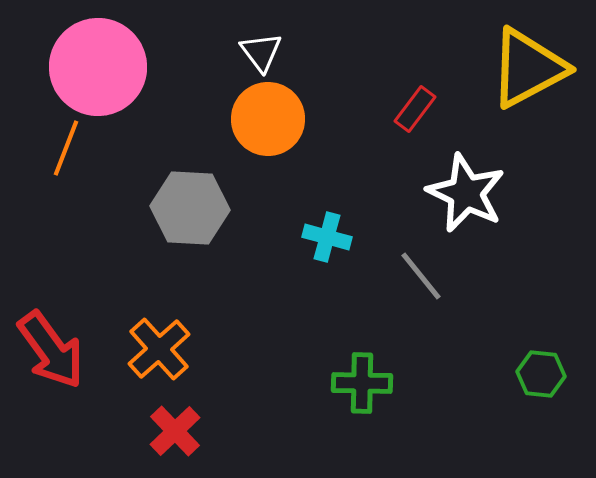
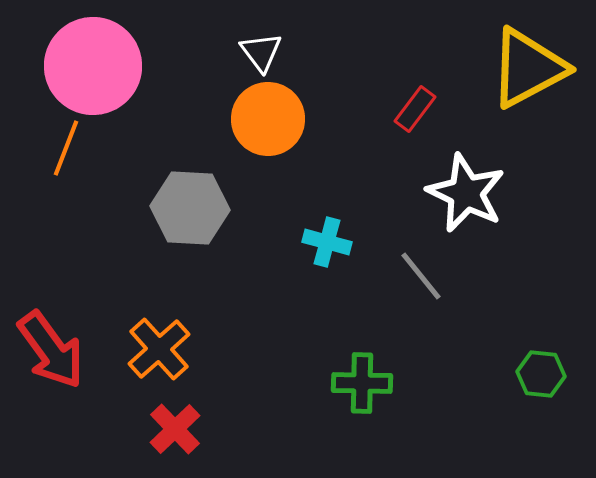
pink circle: moved 5 px left, 1 px up
cyan cross: moved 5 px down
red cross: moved 2 px up
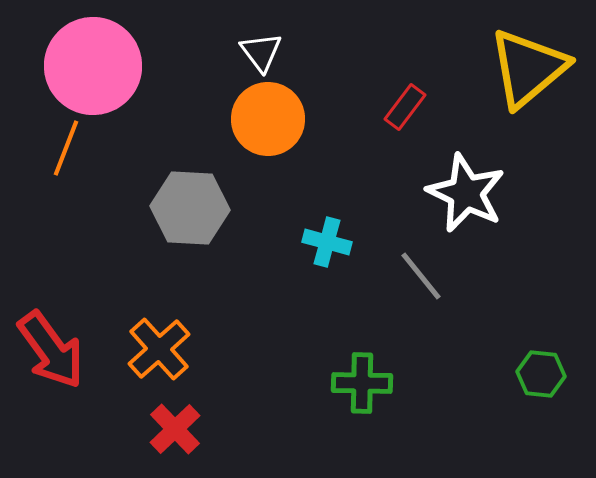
yellow triangle: rotated 12 degrees counterclockwise
red rectangle: moved 10 px left, 2 px up
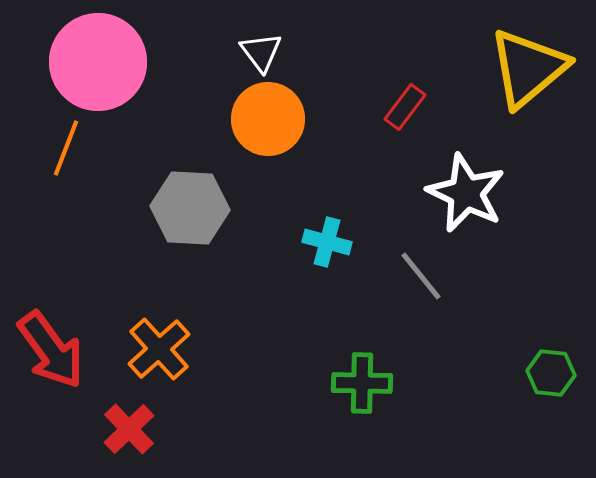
pink circle: moved 5 px right, 4 px up
green hexagon: moved 10 px right, 1 px up
red cross: moved 46 px left
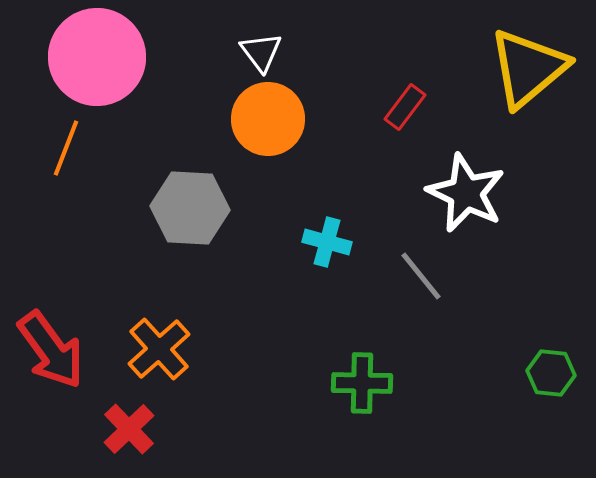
pink circle: moved 1 px left, 5 px up
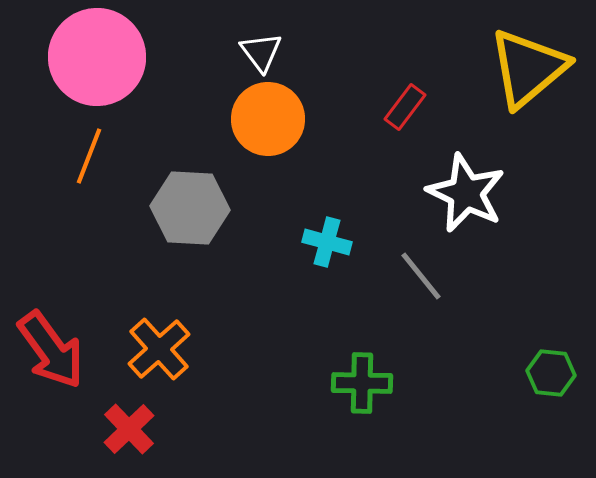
orange line: moved 23 px right, 8 px down
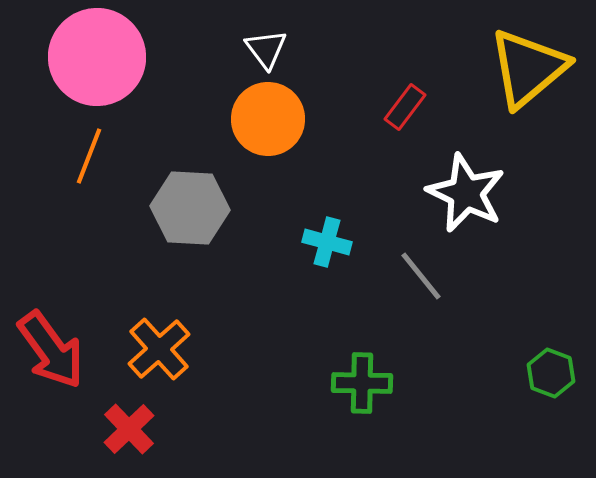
white triangle: moved 5 px right, 3 px up
green hexagon: rotated 15 degrees clockwise
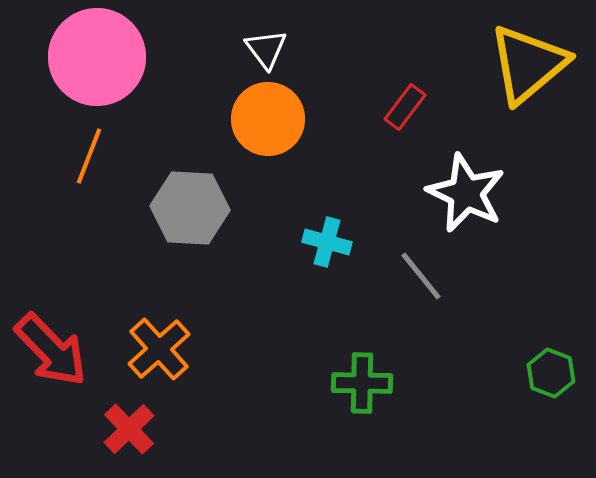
yellow triangle: moved 4 px up
red arrow: rotated 8 degrees counterclockwise
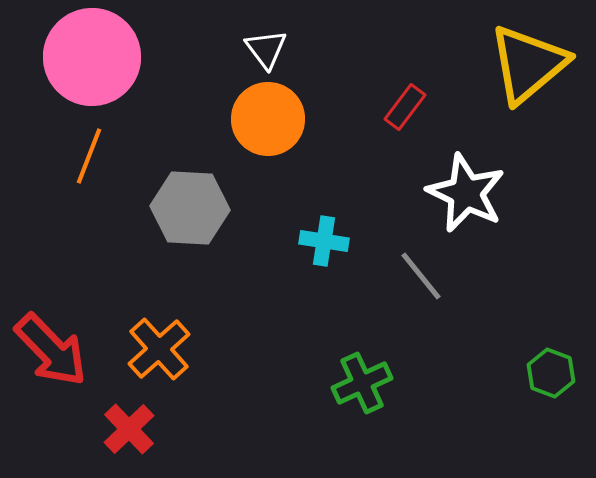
pink circle: moved 5 px left
cyan cross: moved 3 px left, 1 px up; rotated 6 degrees counterclockwise
green cross: rotated 26 degrees counterclockwise
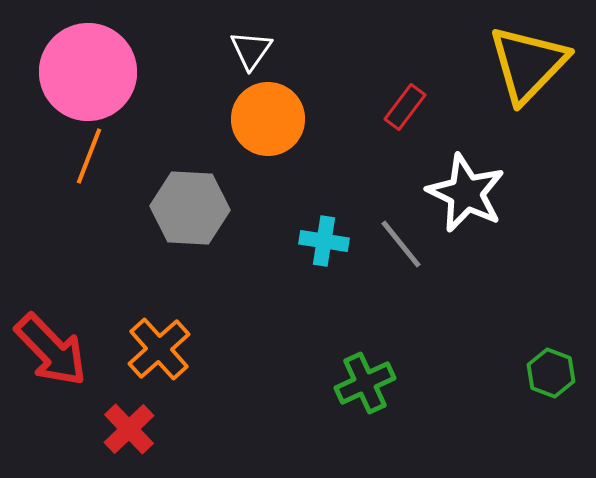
white triangle: moved 15 px left, 1 px down; rotated 12 degrees clockwise
pink circle: moved 4 px left, 15 px down
yellow triangle: rotated 6 degrees counterclockwise
gray line: moved 20 px left, 32 px up
green cross: moved 3 px right
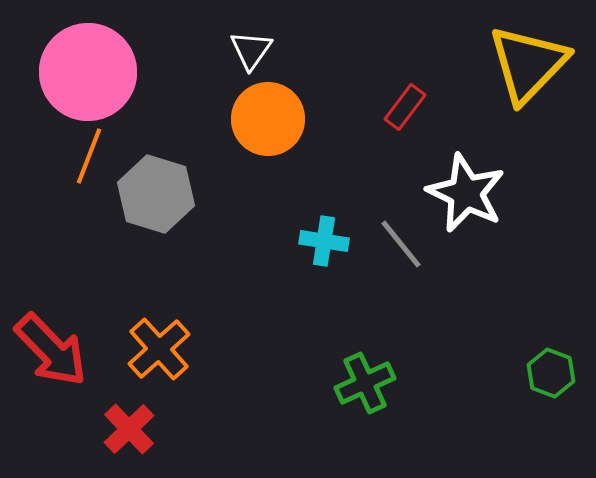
gray hexagon: moved 34 px left, 14 px up; rotated 14 degrees clockwise
